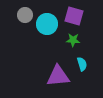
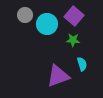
purple square: rotated 24 degrees clockwise
purple triangle: rotated 15 degrees counterclockwise
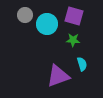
purple square: rotated 24 degrees counterclockwise
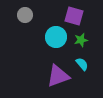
cyan circle: moved 9 px right, 13 px down
green star: moved 8 px right; rotated 16 degrees counterclockwise
cyan semicircle: rotated 24 degrees counterclockwise
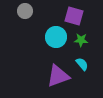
gray circle: moved 4 px up
green star: rotated 16 degrees clockwise
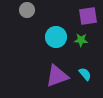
gray circle: moved 2 px right, 1 px up
purple square: moved 14 px right; rotated 24 degrees counterclockwise
cyan semicircle: moved 3 px right, 10 px down
purple triangle: moved 1 px left
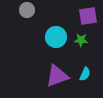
cyan semicircle: rotated 64 degrees clockwise
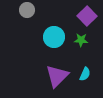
purple square: moved 1 px left; rotated 36 degrees counterclockwise
cyan circle: moved 2 px left
purple triangle: rotated 25 degrees counterclockwise
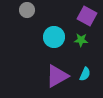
purple square: rotated 18 degrees counterclockwise
purple triangle: rotated 15 degrees clockwise
